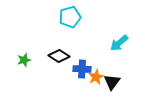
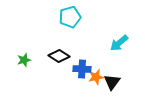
orange star: rotated 14 degrees clockwise
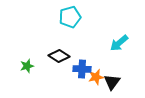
green star: moved 3 px right, 6 px down
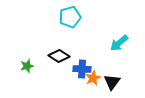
orange star: moved 3 px left, 1 px down; rotated 14 degrees counterclockwise
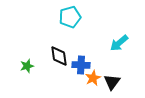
black diamond: rotated 50 degrees clockwise
blue cross: moved 1 px left, 4 px up
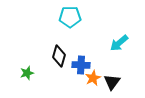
cyan pentagon: rotated 15 degrees clockwise
black diamond: rotated 25 degrees clockwise
green star: moved 7 px down
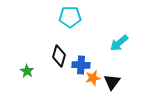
green star: moved 2 px up; rotated 24 degrees counterclockwise
orange star: rotated 14 degrees clockwise
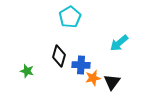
cyan pentagon: rotated 30 degrees counterclockwise
green star: rotated 16 degrees counterclockwise
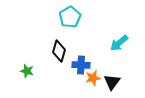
black diamond: moved 5 px up
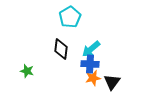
cyan arrow: moved 28 px left, 6 px down
black diamond: moved 2 px right, 2 px up; rotated 10 degrees counterclockwise
blue cross: moved 9 px right, 1 px up
